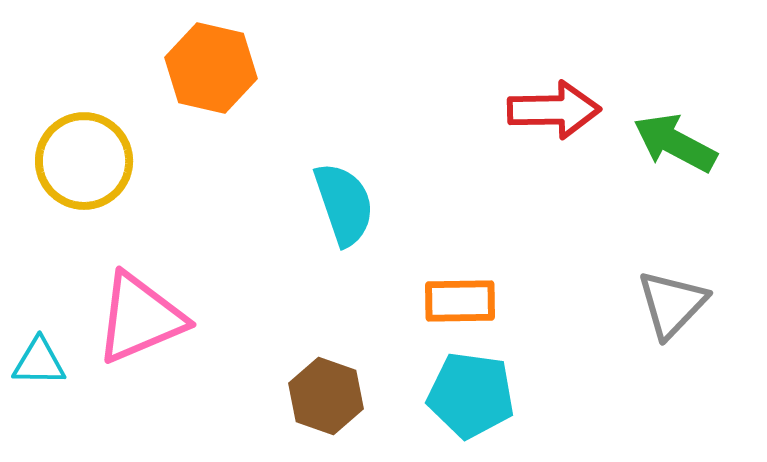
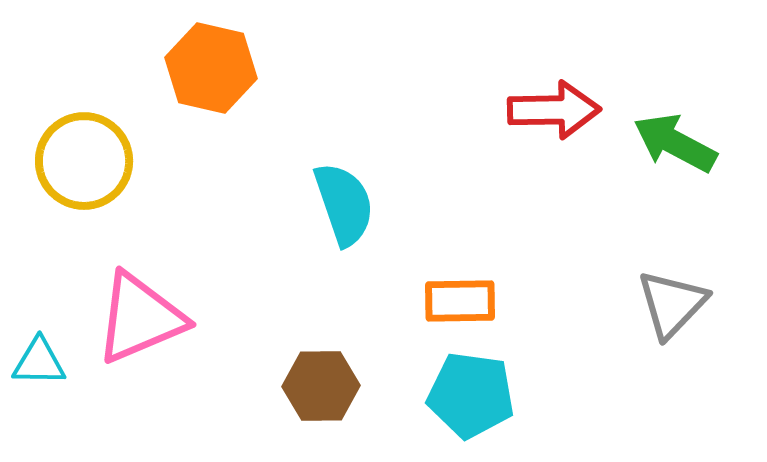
brown hexagon: moved 5 px left, 10 px up; rotated 20 degrees counterclockwise
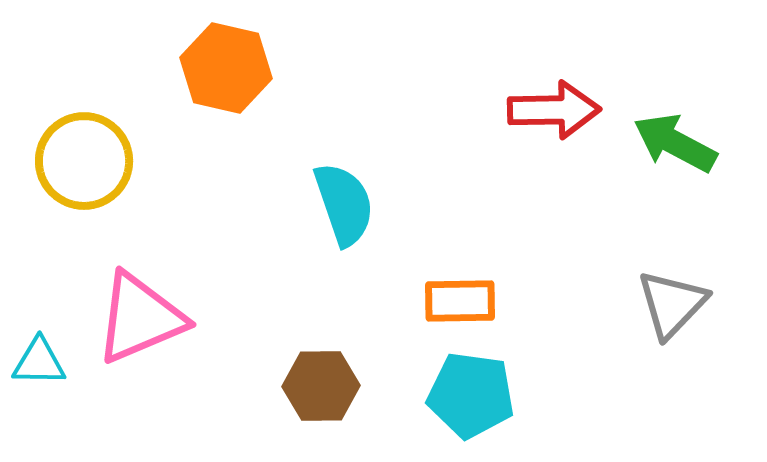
orange hexagon: moved 15 px right
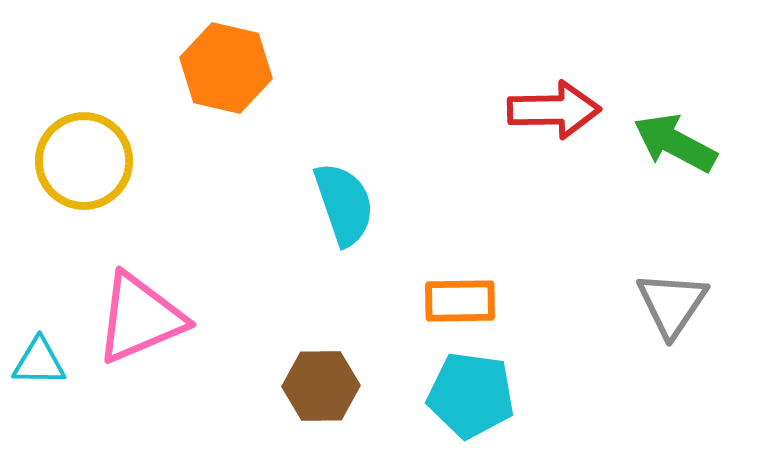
gray triangle: rotated 10 degrees counterclockwise
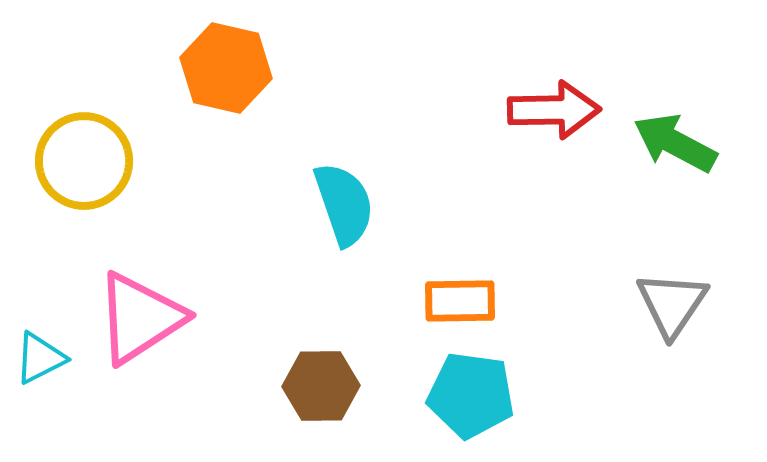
pink triangle: rotated 10 degrees counterclockwise
cyan triangle: moved 1 px right, 4 px up; rotated 28 degrees counterclockwise
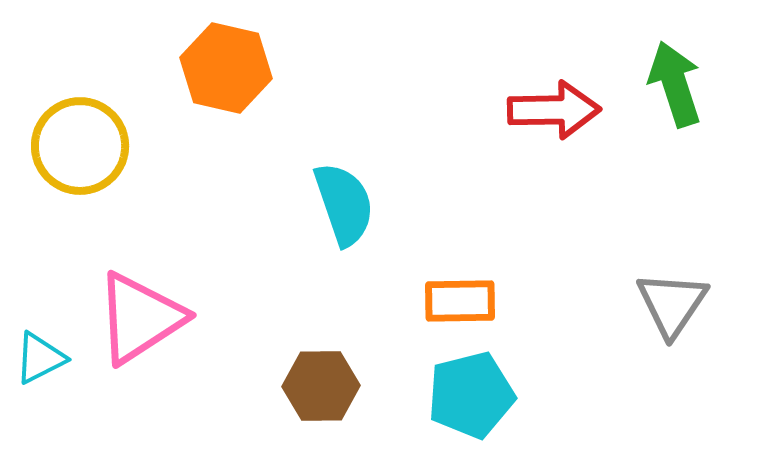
green arrow: moved 59 px up; rotated 44 degrees clockwise
yellow circle: moved 4 px left, 15 px up
cyan pentagon: rotated 22 degrees counterclockwise
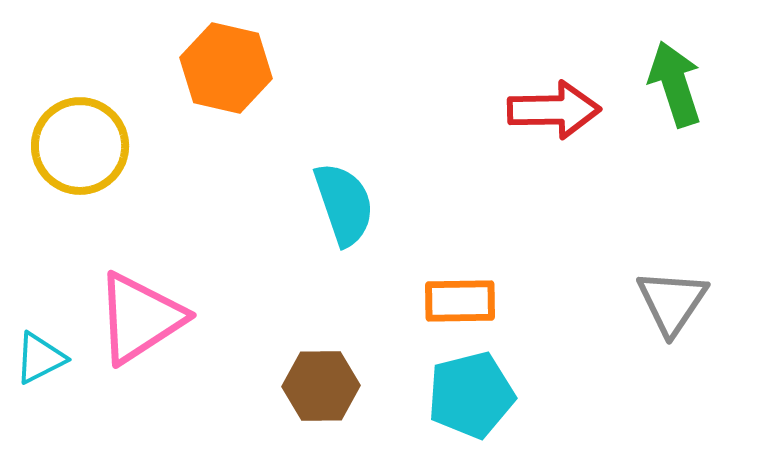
gray triangle: moved 2 px up
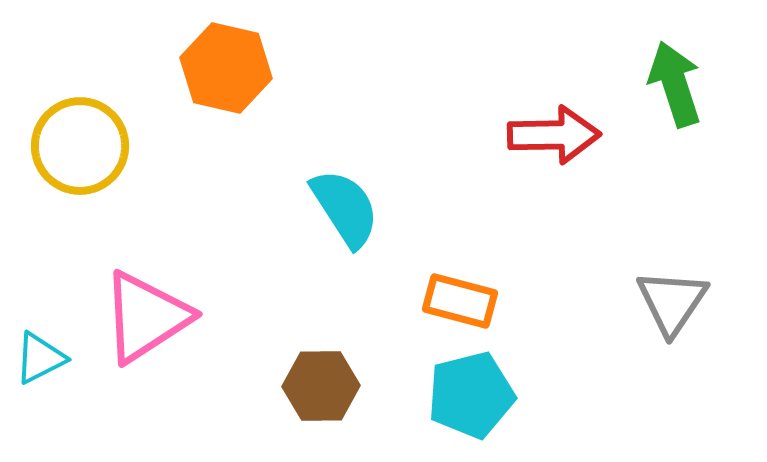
red arrow: moved 25 px down
cyan semicircle: moved 1 px right, 4 px down; rotated 14 degrees counterclockwise
orange rectangle: rotated 16 degrees clockwise
pink triangle: moved 6 px right, 1 px up
